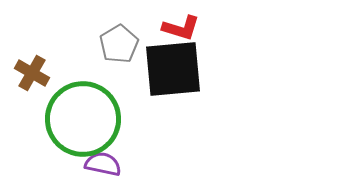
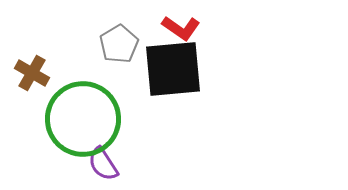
red L-shape: rotated 18 degrees clockwise
purple semicircle: rotated 135 degrees counterclockwise
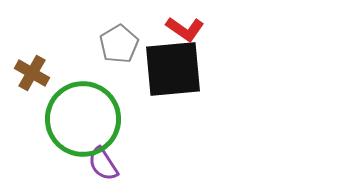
red L-shape: moved 4 px right, 1 px down
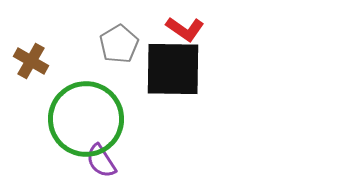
black square: rotated 6 degrees clockwise
brown cross: moved 1 px left, 12 px up
green circle: moved 3 px right
purple semicircle: moved 2 px left, 3 px up
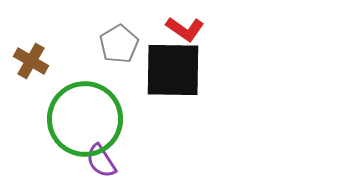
black square: moved 1 px down
green circle: moved 1 px left
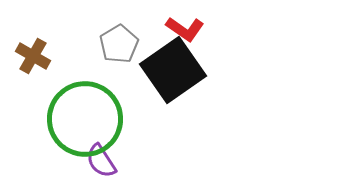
brown cross: moved 2 px right, 5 px up
black square: rotated 36 degrees counterclockwise
